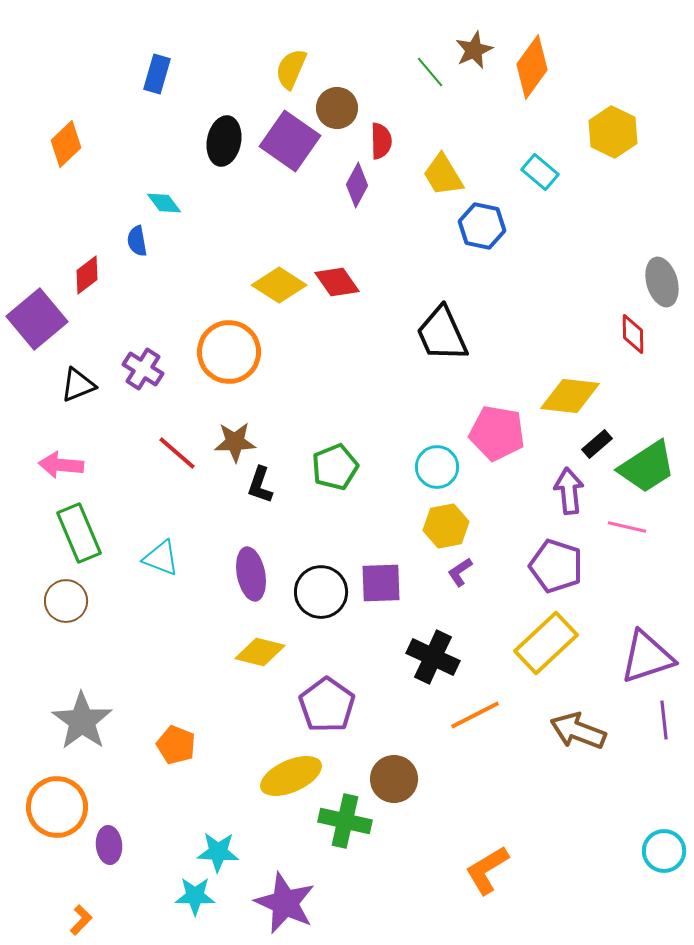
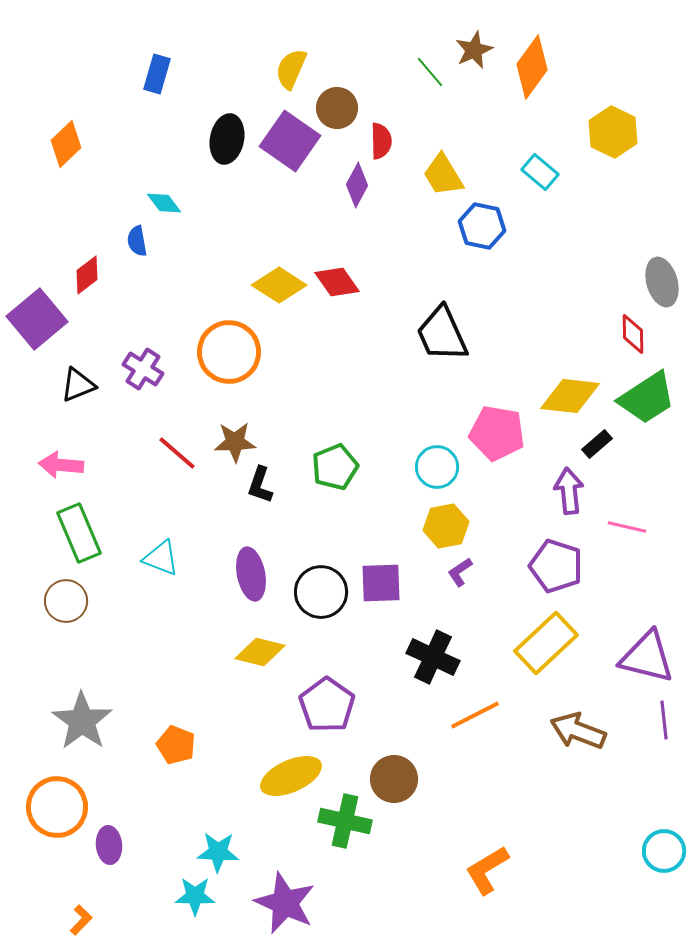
black ellipse at (224, 141): moved 3 px right, 2 px up
green trapezoid at (647, 467): moved 69 px up
purple triangle at (647, 657): rotated 32 degrees clockwise
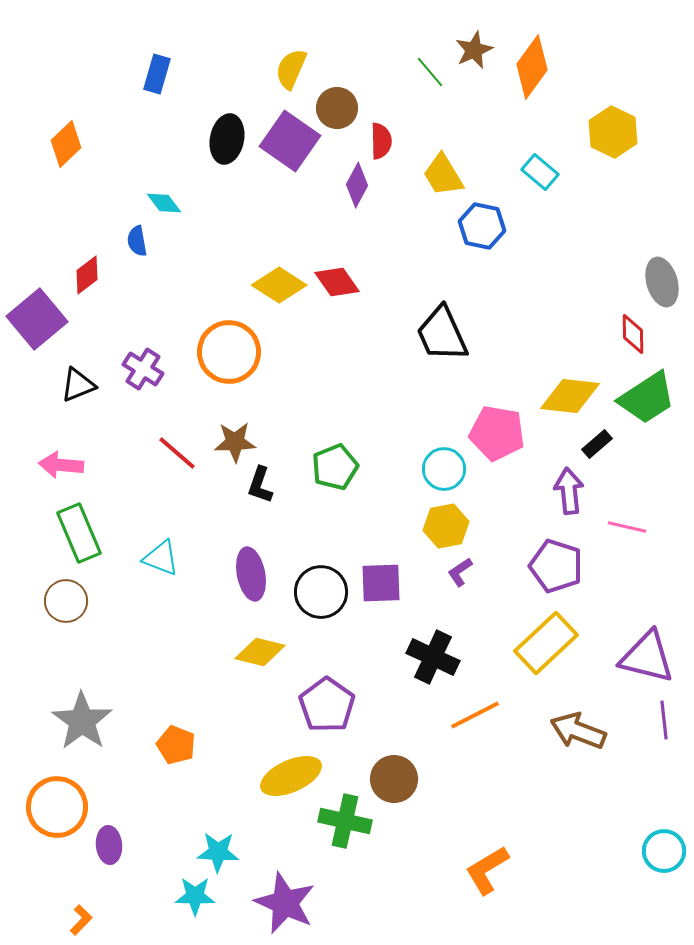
cyan circle at (437, 467): moved 7 px right, 2 px down
